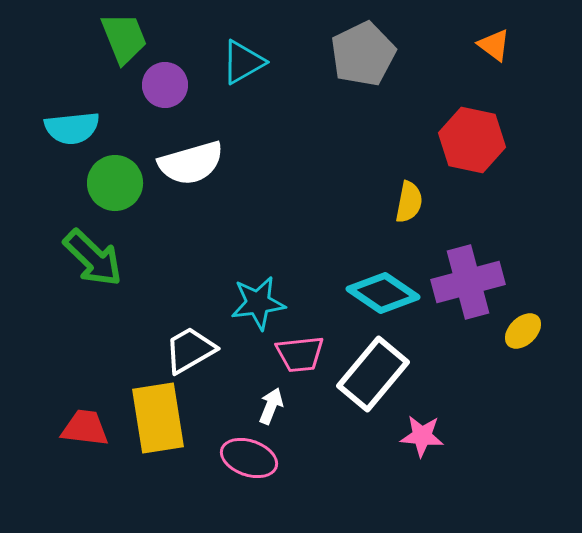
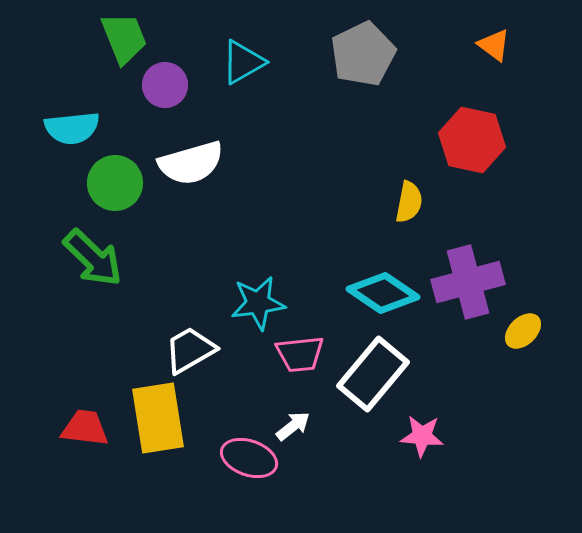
white arrow: moved 22 px right, 20 px down; rotated 30 degrees clockwise
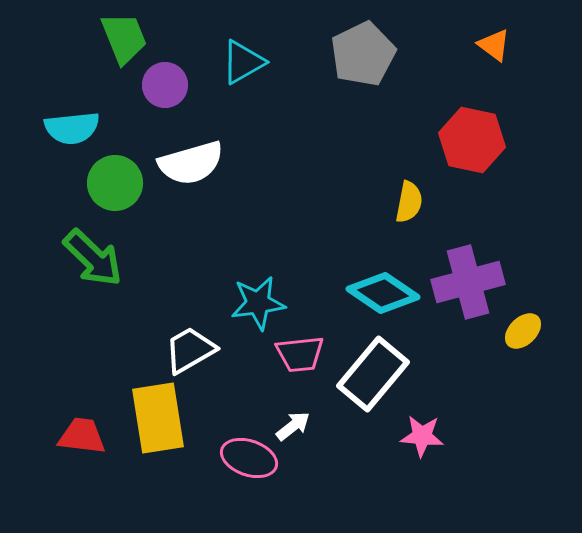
red trapezoid: moved 3 px left, 8 px down
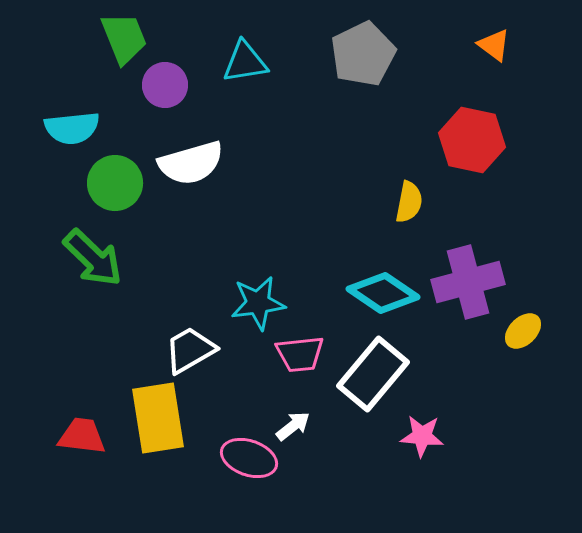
cyan triangle: moved 2 px right; rotated 21 degrees clockwise
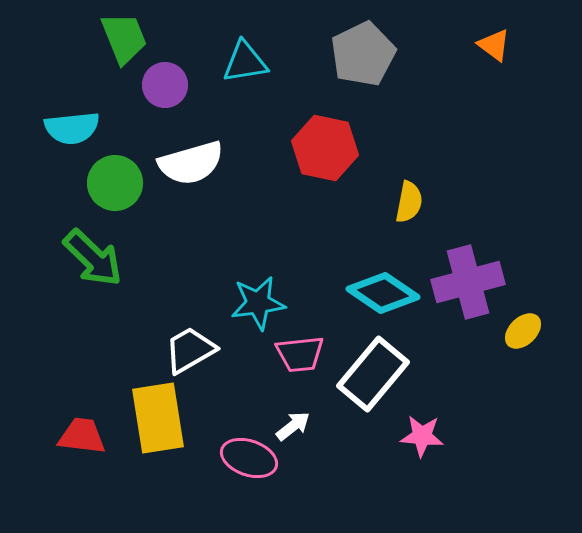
red hexagon: moved 147 px left, 8 px down
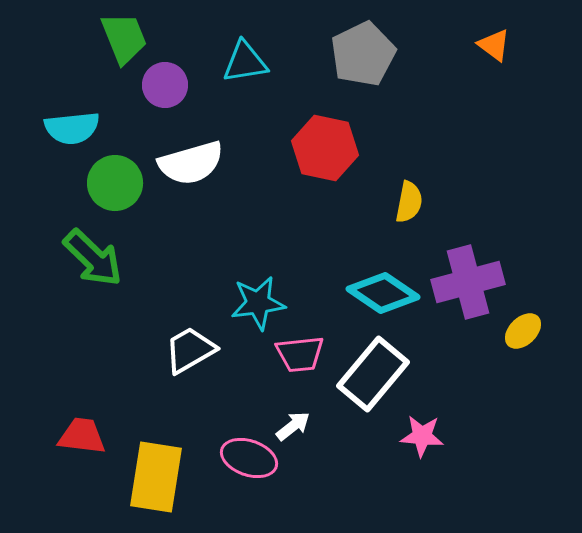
yellow rectangle: moved 2 px left, 59 px down; rotated 18 degrees clockwise
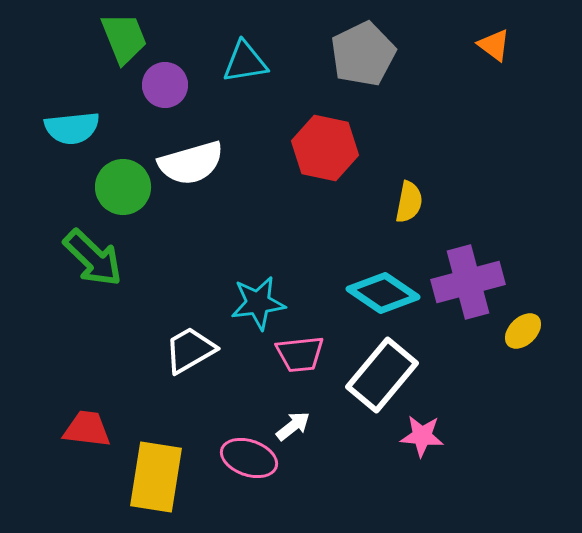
green circle: moved 8 px right, 4 px down
white rectangle: moved 9 px right, 1 px down
red trapezoid: moved 5 px right, 7 px up
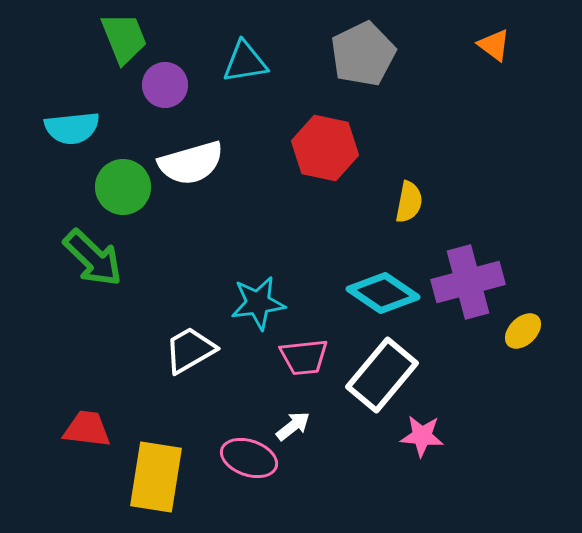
pink trapezoid: moved 4 px right, 3 px down
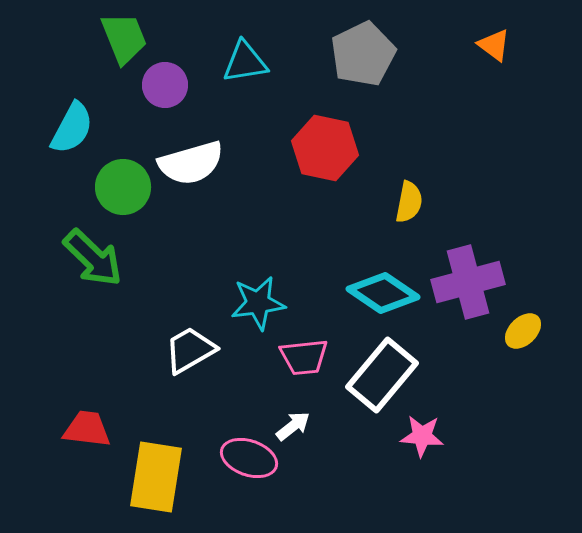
cyan semicircle: rotated 56 degrees counterclockwise
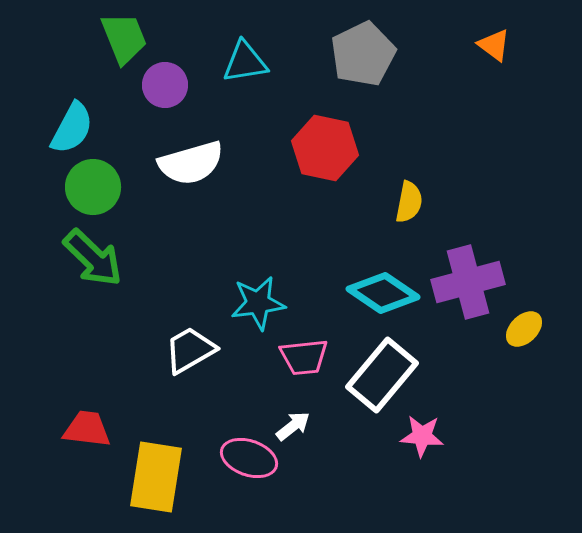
green circle: moved 30 px left
yellow ellipse: moved 1 px right, 2 px up
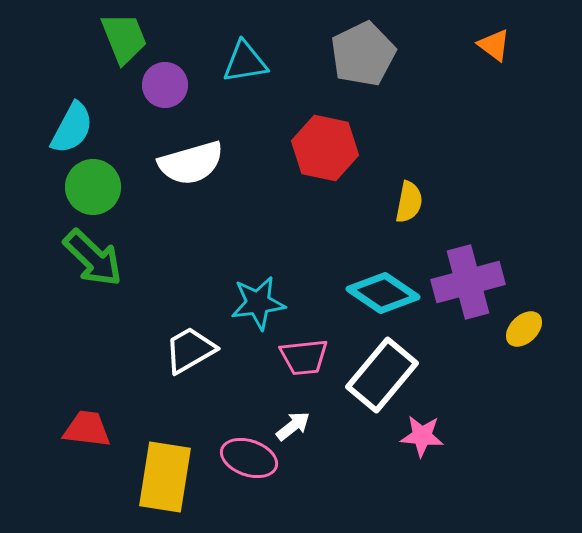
yellow rectangle: moved 9 px right
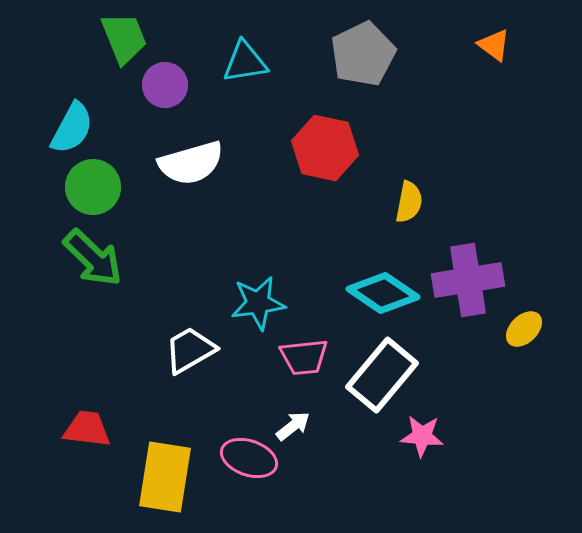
purple cross: moved 2 px up; rotated 6 degrees clockwise
